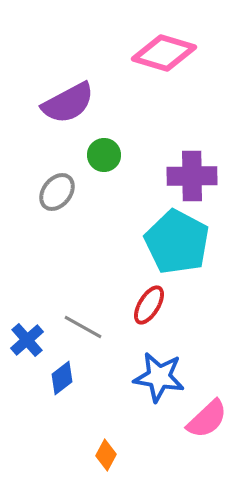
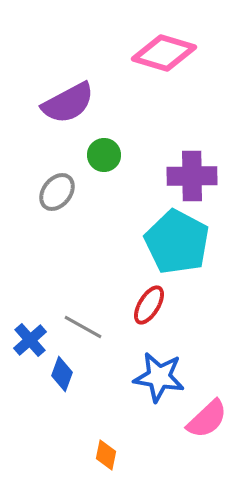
blue cross: moved 3 px right
blue diamond: moved 4 px up; rotated 32 degrees counterclockwise
orange diamond: rotated 16 degrees counterclockwise
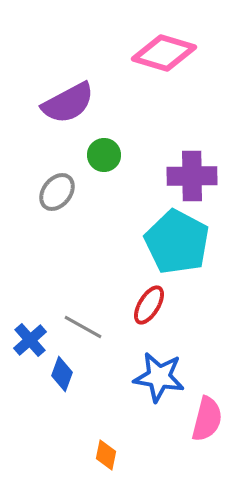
pink semicircle: rotated 33 degrees counterclockwise
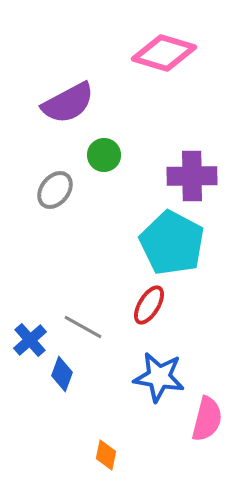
gray ellipse: moved 2 px left, 2 px up
cyan pentagon: moved 5 px left, 1 px down
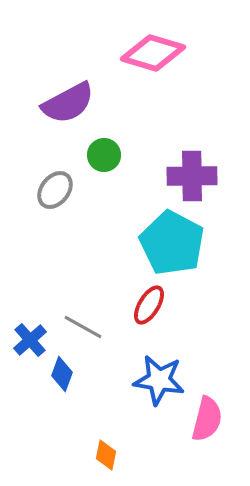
pink diamond: moved 11 px left
blue star: moved 3 px down
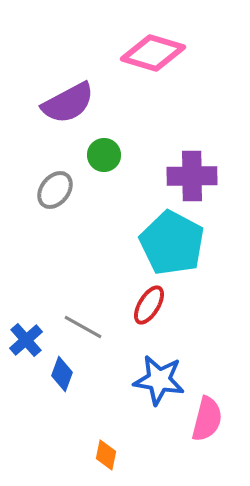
blue cross: moved 4 px left
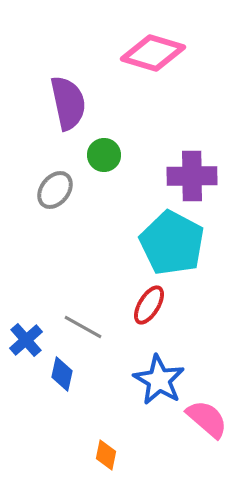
purple semicircle: rotated 74 degrees counterclockwise
blue diamond: rotated 8 degrees counterclockwise
blue star: rotated 21 degrees clockwise
pink semicircle: rotated 63 degrees counterclockwise
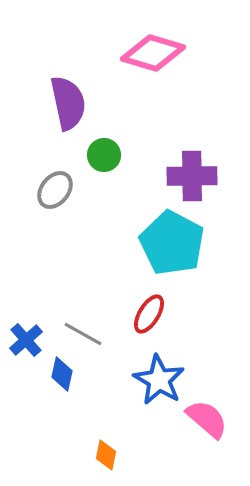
red ellipse: moved 9 px down
gray line: moved 7 px down
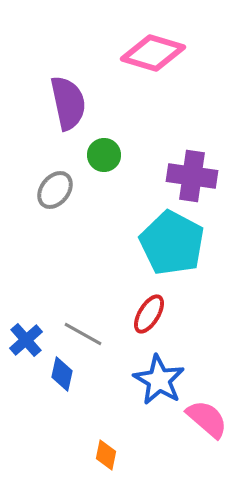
purple cross: rotated 9 degrees clockwise
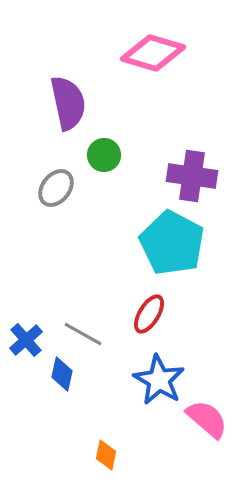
gray ellipse: moved 1 px right, 2 px up
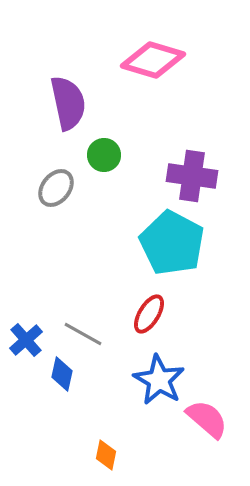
pink diamond: moved 7 px down
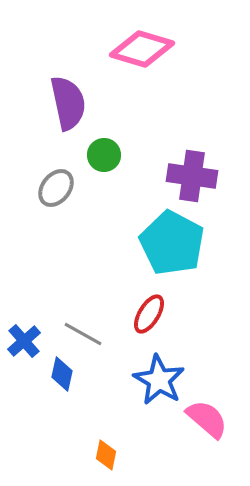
pink diamond: moved 11 px left, 11 px up
blue cross: moved 2 px left, 1 px down
